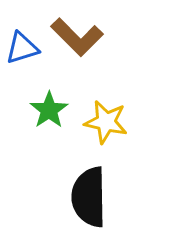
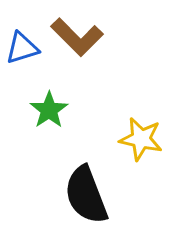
yellow star: moved 35 px right, 17 px down
black semicircle: moved 3 px left, 2 px up; rotated 20 degrees counterclockwise
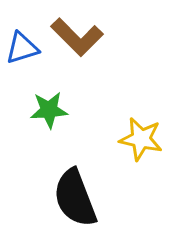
green star: rotated 30 degrees clockwise
black semicircle: moved 11 px left, 3 px down
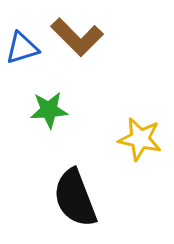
yellow star: moved 1 px left
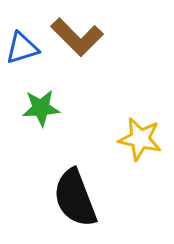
green star: moved 8 px left, 2 px up
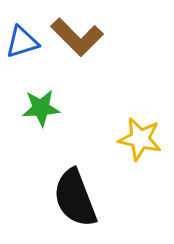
blue triangle: moved 6 px up
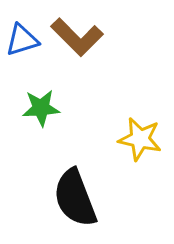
blue triangle: moved 2 px up
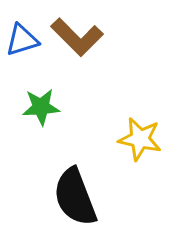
green star: moved 1 px up
black semicircle: moved 1 px up
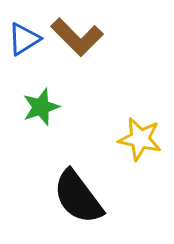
blue triangle: moved 2 px right, 1 px up; rotated 15 degrees counterclockwise
green star: rotated 15 degrees counterclockwise
black semicircle: moved 3 px right; rotated 16 degrees counterclockwise
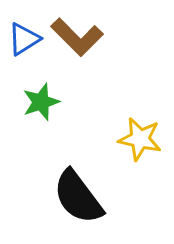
green star: moved 5 px up
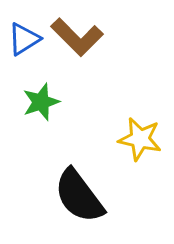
black semicircle: moved 1 px right, 1 px up
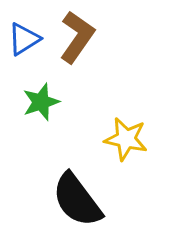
brown L-shape: rotated 100 degrees counterclockwise
yellow star: moved 14 px left
black semicircle: moved 2 px left, 4 px down
